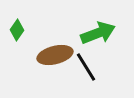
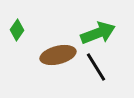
brown ellipse: moved 3 px right
black line: moved 10 px right
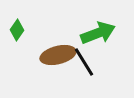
black line: moved 12 px left, 5 px up
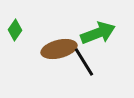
green diamond: moved 2 px left
brown ellipse: moved 1 px right, 6 px up
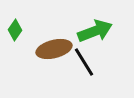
green arrow: moved 3 px left, 2 px up
brown ellipse: moved 5 px left
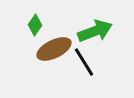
green diamond: moved 20 px right, 5 px up
brown ellipse: rotated 12 degrees counterclockwise
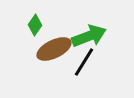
green arrow: moved 6 px left, 5 px down
black line: rotated 64 degrees clockwise
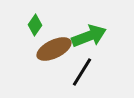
black line: moved 2 px left, 10 px down
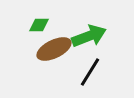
green diamond: moved 4 px right; rotated 55 degrees clockwise
black line: moved 8 px right
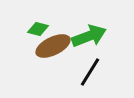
green diamond: moved 1 px left, 4 px down; rotated 15 degrees clockwise
brown ellipse: moved 1 px left, 3 px up
